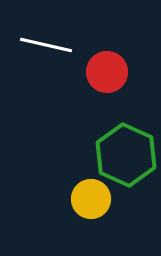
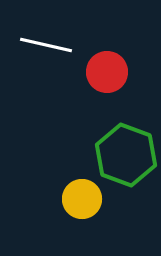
green hexagon: rotated 4 degrees counterclockwise
yellow circle: moved 9 px left
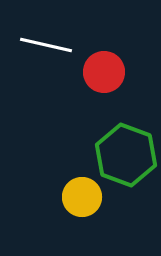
red circle: moved 3 px left
yellow circle: moved 2 px up
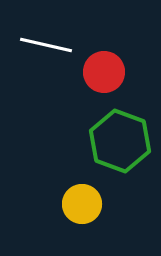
green hexagon: moved 6 px left, 14 px up
yellow circle: moved 7 px down
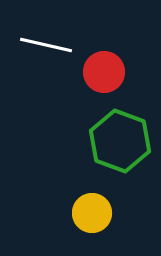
yellow circle: moved 10 px right, 9 px down
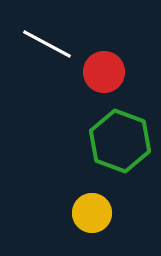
white line: moved 1 px right, 1 px up; rotated 15 degrees clockwise
